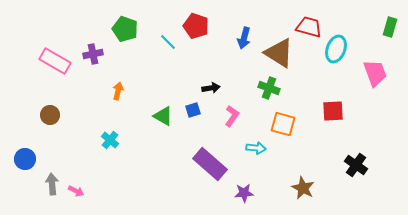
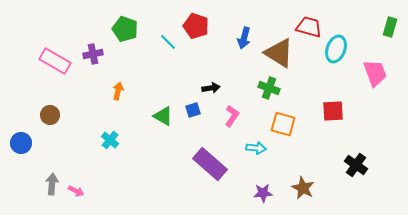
blue circle: moved 4 px left, 16 px up
gray arrow: rotated 10 degrees clockwise
purple star: moved 19 px right
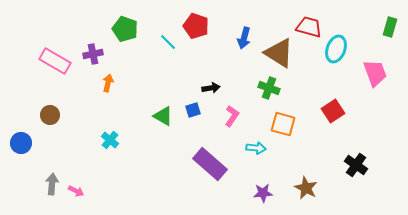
orange arrow: moved 10 px left, 8 px up
red square: rotated 30 degrees counterclockwise
brown star: moved 3 px right
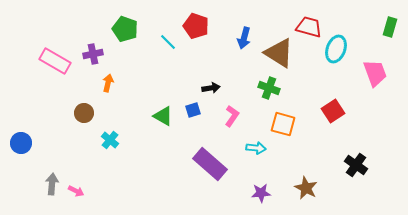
brown circle: moved 34 px right, 2 px up
purple star: moved 2 px left
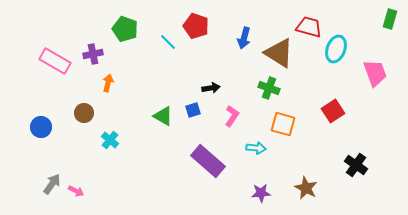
green rectangle: moved 8 px up
blue circle: moved 20 px right, 16 px up
purple rectangle: moved 2 px left, 3 px up
gray arrow: rotated 30 degrees clockwise
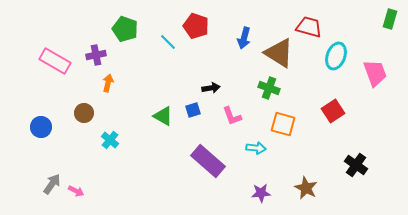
cyan ellipse: moved 7 px down
purple cross: moved 3 px right, 1 px down
pink L-shape: rotated 125 degrees clockwise
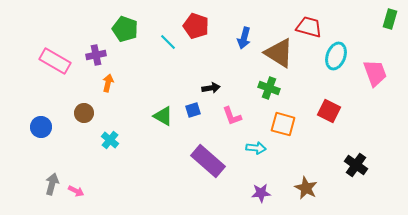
red square: moved 4 px left; rotated 30 degrees counterclockwise
gray arrow: rotated 20 degrees counterclockwise
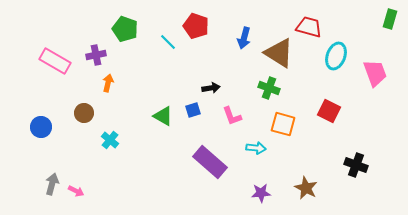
purple rectangle: moved 2 px right, 1 px down
black cross: rotated 15 degrees counterclockwise
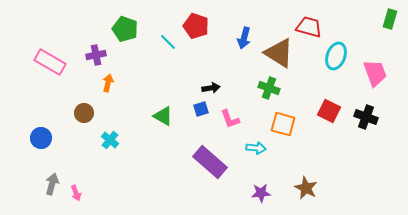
pink rectangle: moved 5 px left, 1 px down
blue square: moved 8 px right, 1 px up
pink L-shape: moved 2 px left, 3 px down
blue circle: moved 11 px down
black cross: moved 10 px right, 48 px up
pink arrow: moved 2 px down; rotated 42 degrees clockwise
